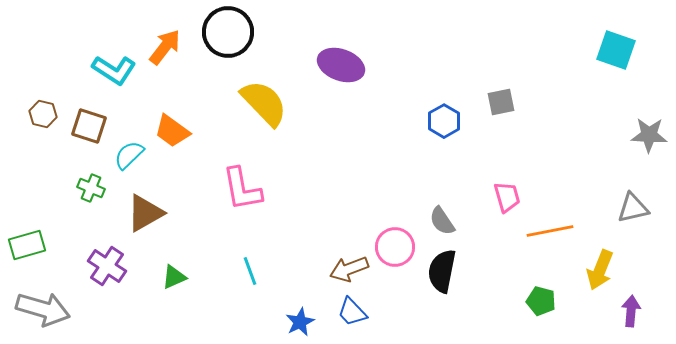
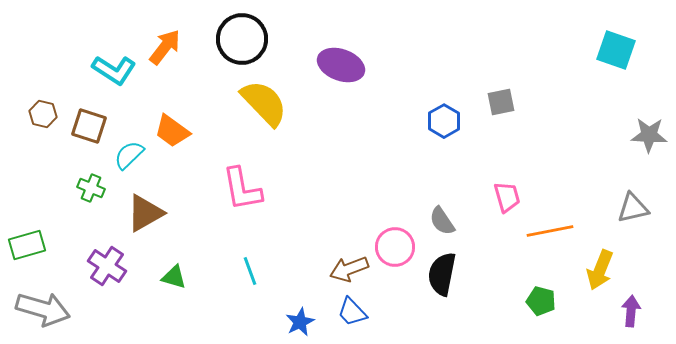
black circle: moved 14 px right, 7 px down
black semicircle: moved 3 px down
green triangle: rotated 40 degrees clockwise
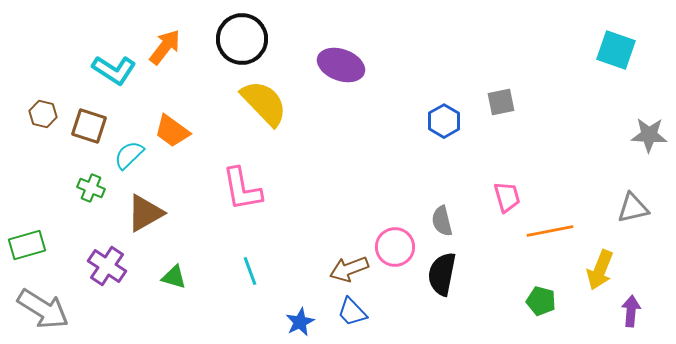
gray semicircle: rotated 20 degrees clockwise
gray arrow: rotated 16 degrees clockwise
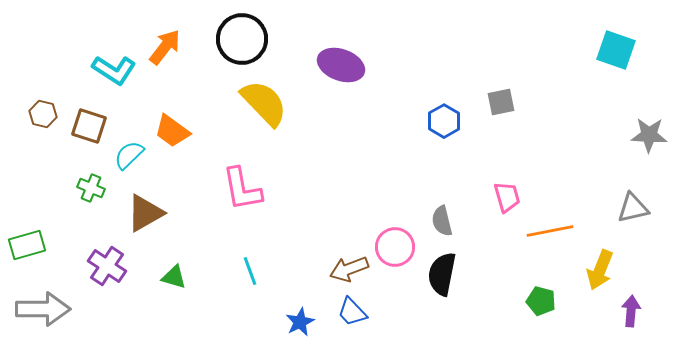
gray arrow: rotated 32 degrees counterclockwise
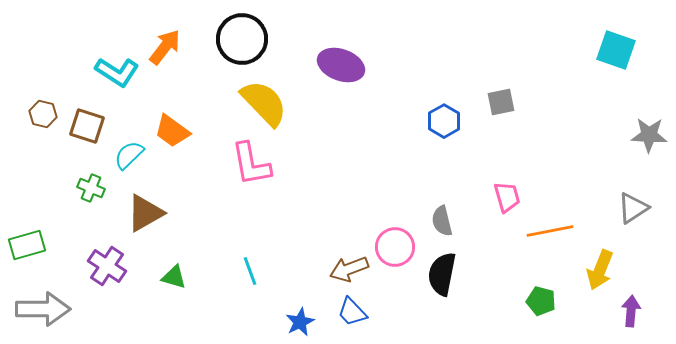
cyan L-shape: moved 3 px right, 2 px down
brown square: moved 2 px left
pink L-shape: moved 9 px right, 25 px up
gray triangle: rotated 20 degrees counterclockwise
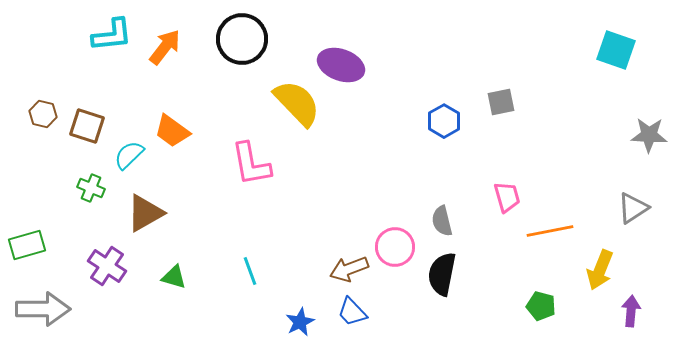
cyan L-shape: moved 5 px left, 37 px up; rotated 39 degrees counterclockwise
yellow semicircle: moved 33 px right
green pentagon: moved 5 px down
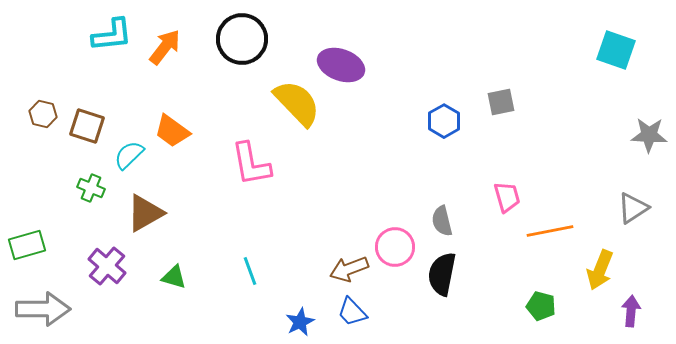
purple cross: rotated 6 degrees clockwise
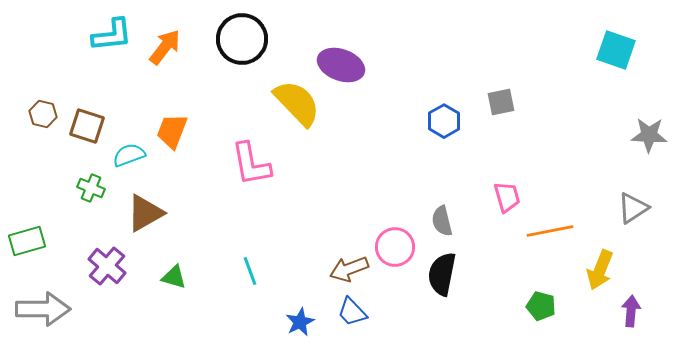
orange trapezoid: rotated 75 degrees clockwise
cyan semicircle: rotated 24 degrees clockwise
green rectangle: moved 4 px up
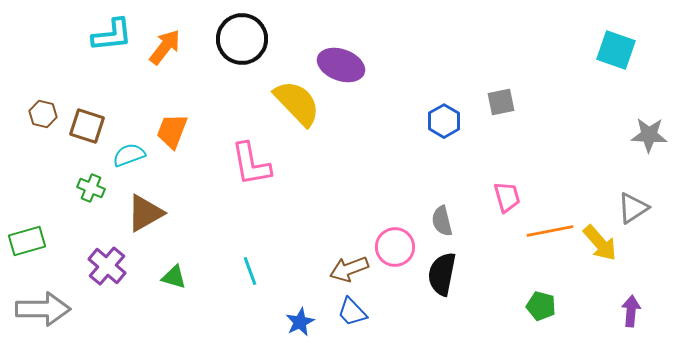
yellow arrow: moved 27 px up; rotated 63 degrees counterclockwise
